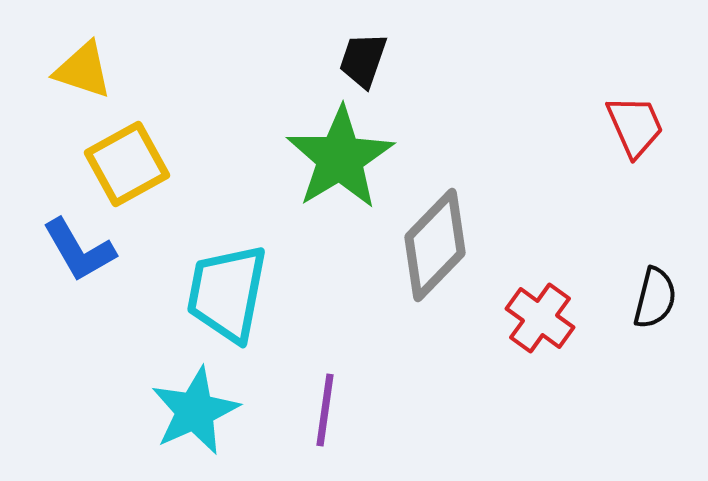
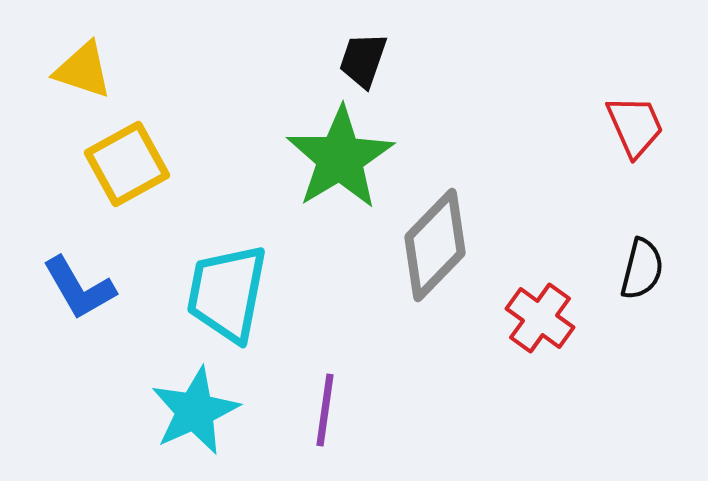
blue L-shape: moved 38 px down
black semicircle: moved 13 px left, 29 px up
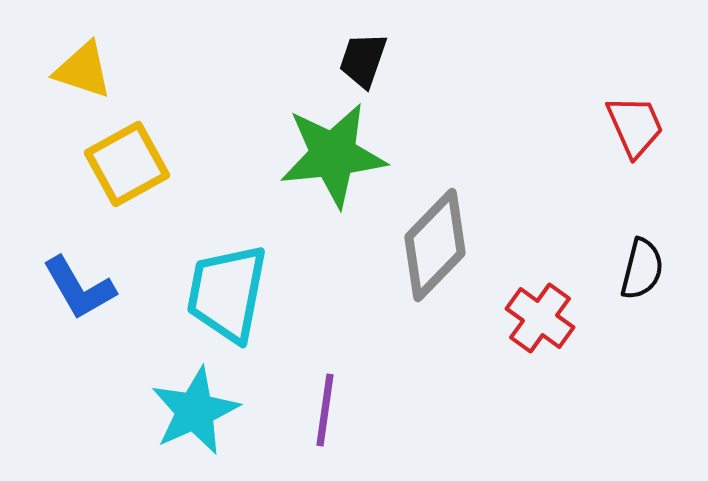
green star: moved 7 px left, 3 px up; rotated 25 degrees clockwise
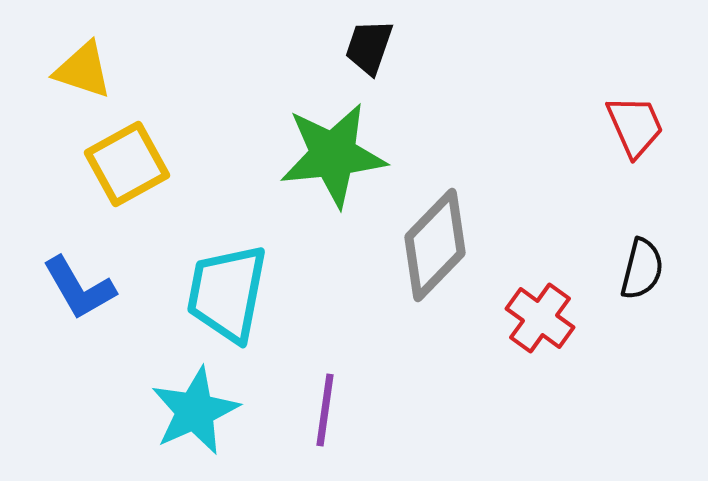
black trapezoid: moved 6 px right, 13 px up
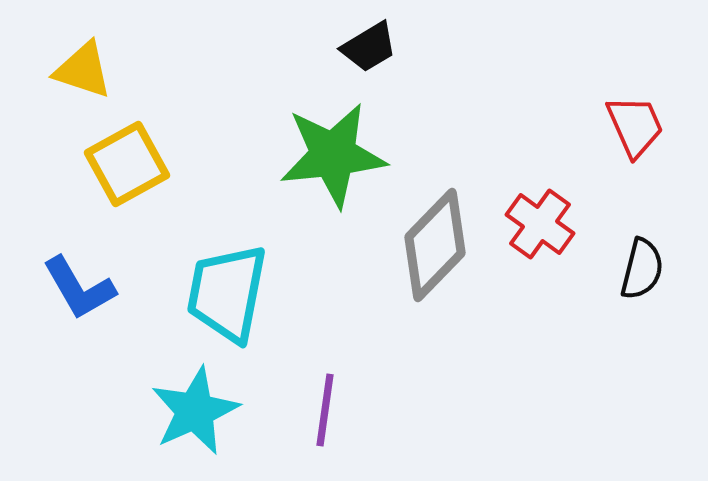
black trapezoid: rotated 140 degrees counterclockwise
red cross: moved 94 px up
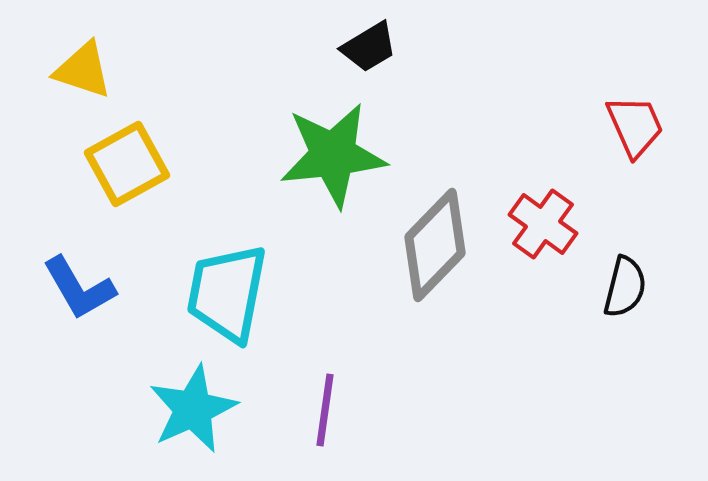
red cross: moved 3 px right
black semicircle: moved 17 px left, 18 px down
cyan star: moved 2 px left, 2 px up
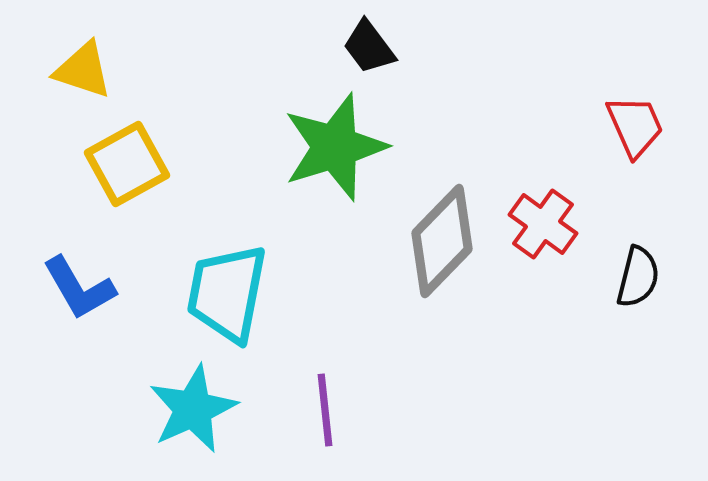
black trapezoid: rotated 84 degrees clockwise
green star: moved 2 px right, 8 px up; rotated 11 degrees counterclockwise
gray diamond: moved 7 px right, 4 px up
black semicircle: moved 13 px right, 10 px up
purple line: rotated 14 degrees counterclockwise
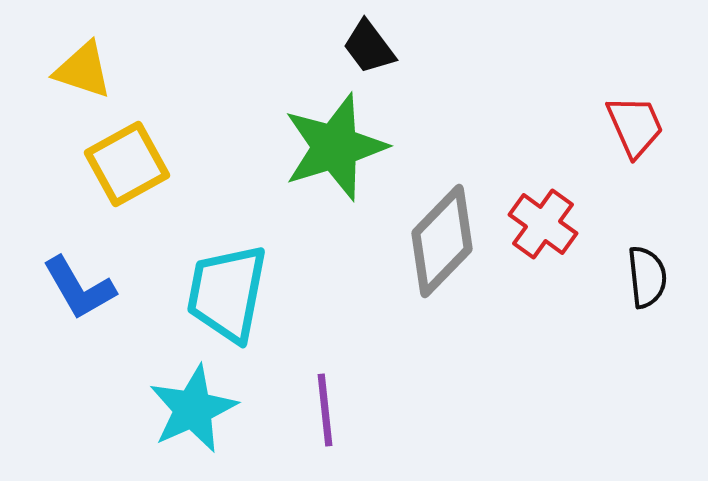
black semicircle: moved 9 px right; rotated 20 degrees counterclockwise
